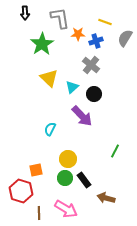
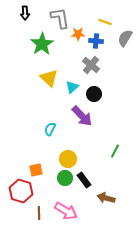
blue cross: rotated 24 degrees clockwise
pink arrow: moved 2 px down
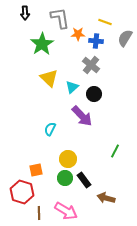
red hexagon: moved 1 px right, 1 px down
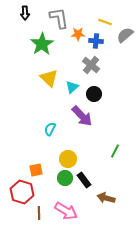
gray L-shape: moved 1 px left
gray semicircle: moved 3 px up; rotated 18 degrees clockwise
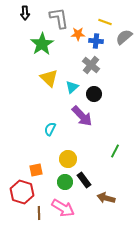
gray semicircle: moved 1 px left, 2 px down
green circle: moved 4 px down
pink arrow: moved 3 px left, 3 px up
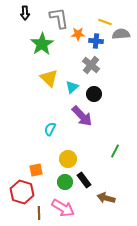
gray semicircle: moved 3 px left, 3 px up; rotated 36 degrees clockwise
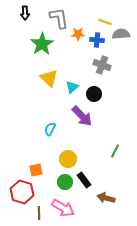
blue cross: moved 1 px right, 1 px up
gray cross: moved 11 px right; rotated 18 degrees counterclockwise
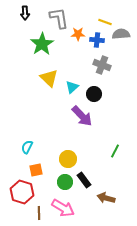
cyan semicircle: moved 23 px left, 18 px down
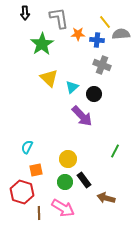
yellow line: rotated 32 degrees clockwise
